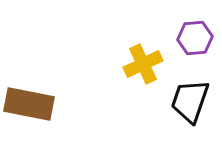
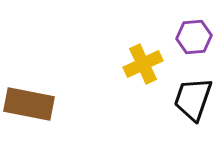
purple hexagon: moved 1 px left, 1 px up
black trapezoid: moved 3 px right, 2 px up
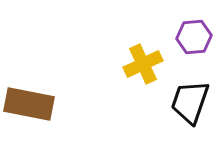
black trapezoid: moved 3 px left, 3 px down
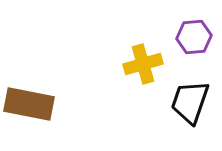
yellow cross: rotated 9 degrees clockwise
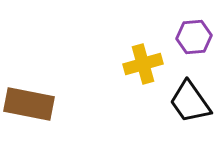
black trapezoid: rotated 54 degrees counterclockwise
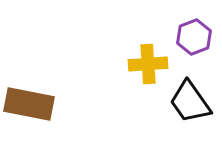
purple hexagon: rotated 16 degrees counterclockwise
yellow cross: moved 5 px right; rotated 12 degrees clockwise
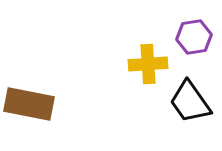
purple hexagon: rotated 12 degrees clockwise
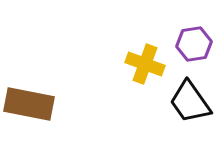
purple hexagon: moved 7 px down
yellow cross: moved 3 px left; rotated 24 degrees clockwise
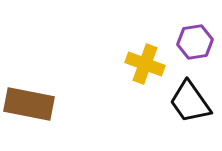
purple hexagon: moved 1 px right, 2 px up
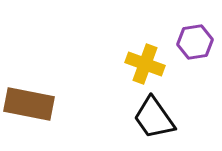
black trapezoid: moved 36 px left, 16 px down
